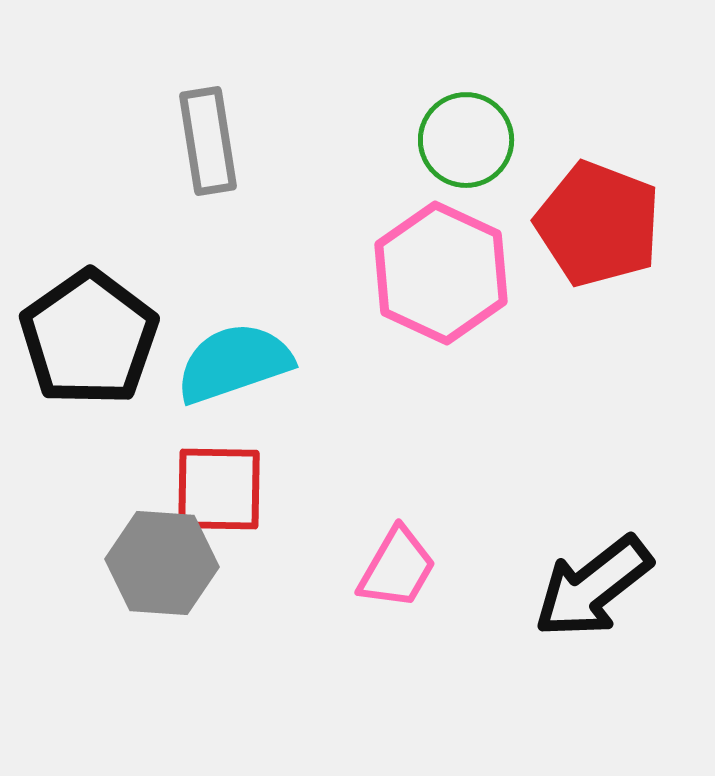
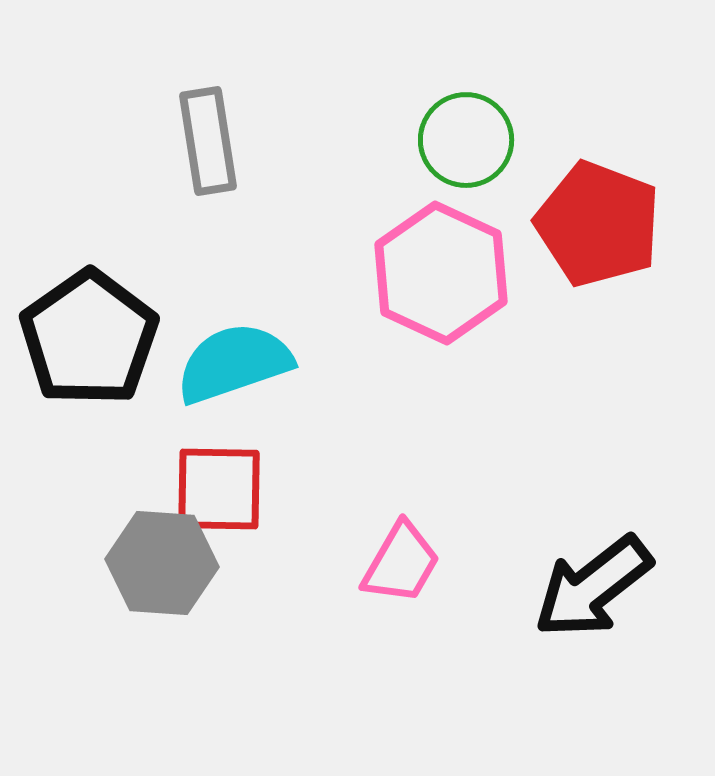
pink trapezoid: moved 4 px right, 5 px up
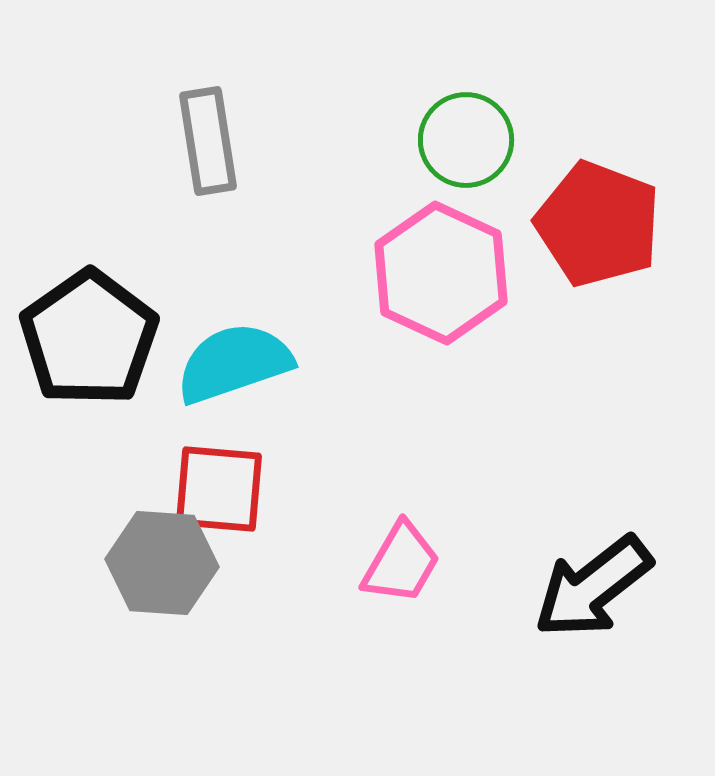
red square: rotated 4 degrees clockwise
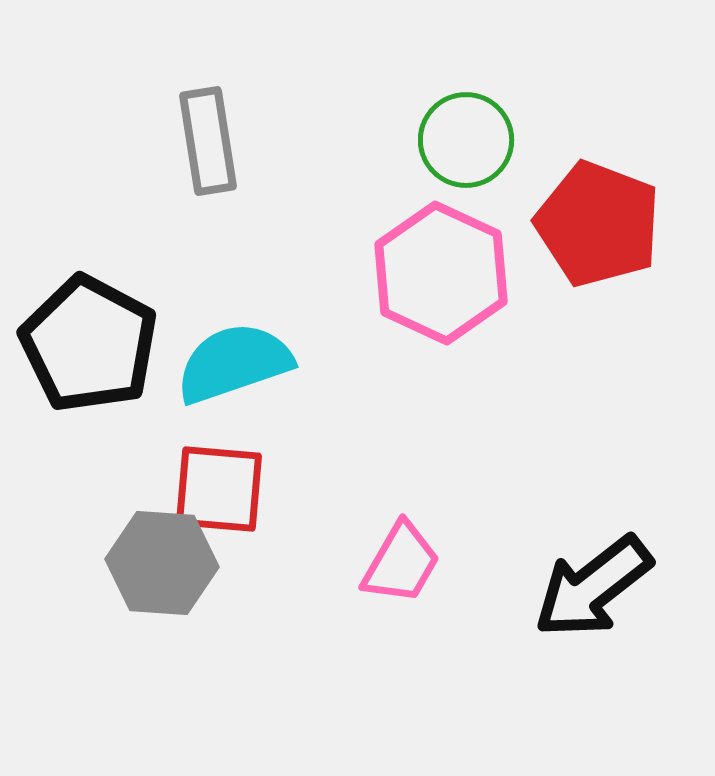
black pentagon: moved 6 px down; rotated 9 degrees counterclockwise
